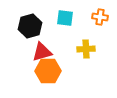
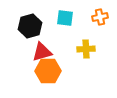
orange cross: rotated 21 degrees counterclockwise
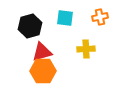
orange hexagon: moved 5 px left
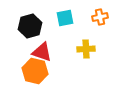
cyan square: rotated 18 degrees counterclockwise
red triangle: rotated 35 degrees clockwise
orange hexagon: moved 8 px left; rotated 15 degrees clockwise
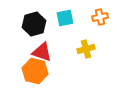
black hexagon: moved 4 px right, 2 px up
yellow cross: rotated 12 degrees counterclockwise
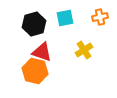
yellow cross: moved 2 px left, 1 px down; rotated 18 degrees counterclockwise
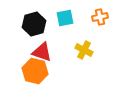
yellow cross: rotated 30 degrees counterclockwise
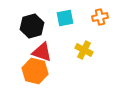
black hexagon: moved 2 px left, 2 px down
